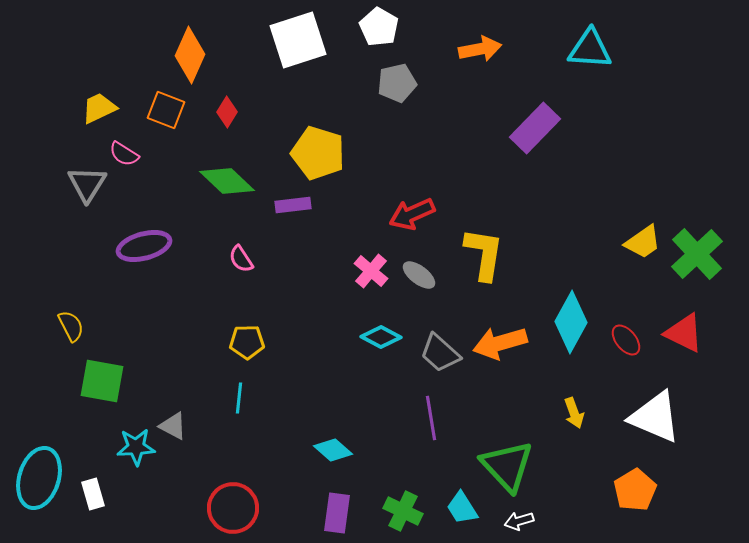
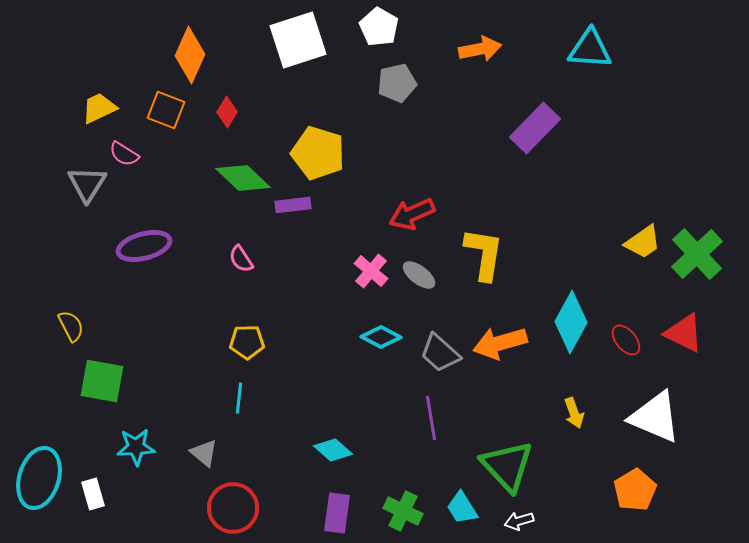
green diamond at (227, 181): moved 16 px right, 3 px up
gray triangle at (173, 426): moved 31 px right, 27 px down; rotated 12 degrees clockwise
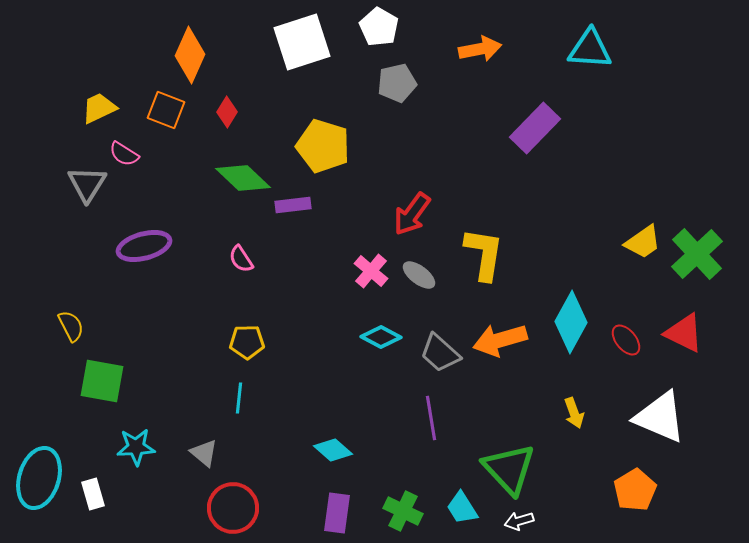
white square at (298, 40): moved 4 px right, 2 px down
yellow pentagon at (318, 153): moved 5 px right, 7 px up
red arrow at (412, 214): rotated 30 degrees counterclockwise
orange arrow at (500, 343): moved 3 px up
white triangle at (655, 417): moved 5 px right
green triangle at (507, 466): moved 2 px right, 3 px down
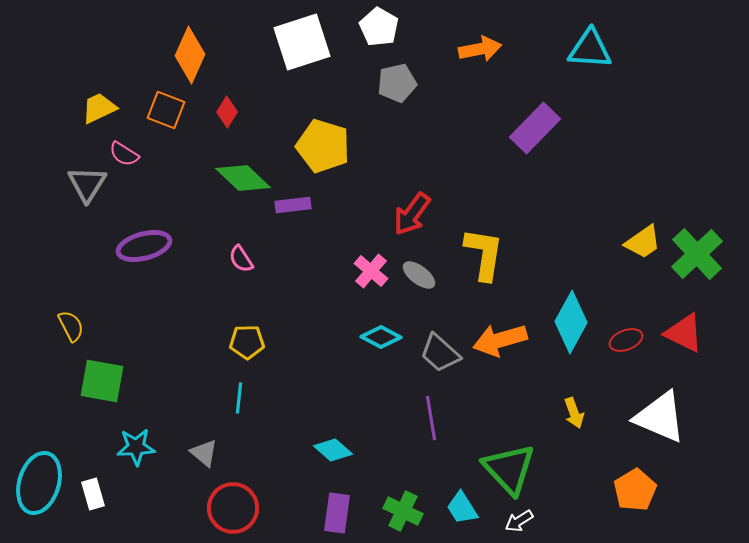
red ellipse at (626, 340): rotated 72 degrees counterclockwise
cyan ellipse at (39, 478): moved 5 px down
white arrow at (519, 521): rotated 16 degrees counterclockwise
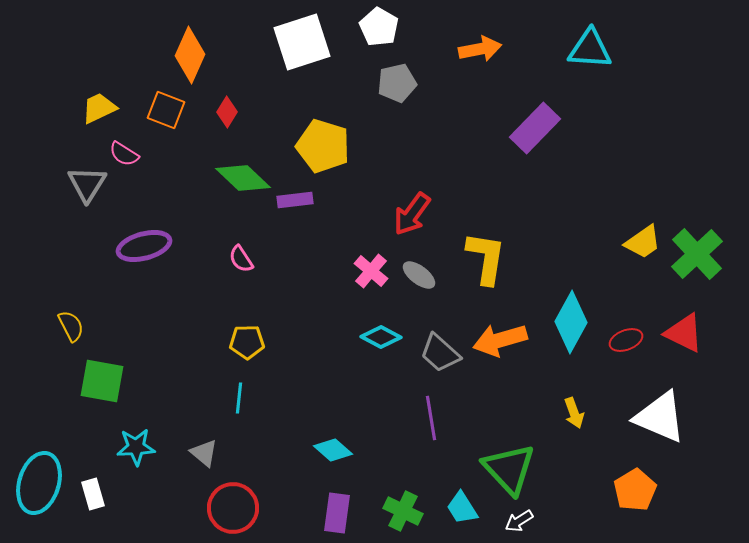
purple rectangle at (293, 205): moved 2 px right, 5 px up
yellow L-shape at (484, 254): moved 2 px right, 4 px down
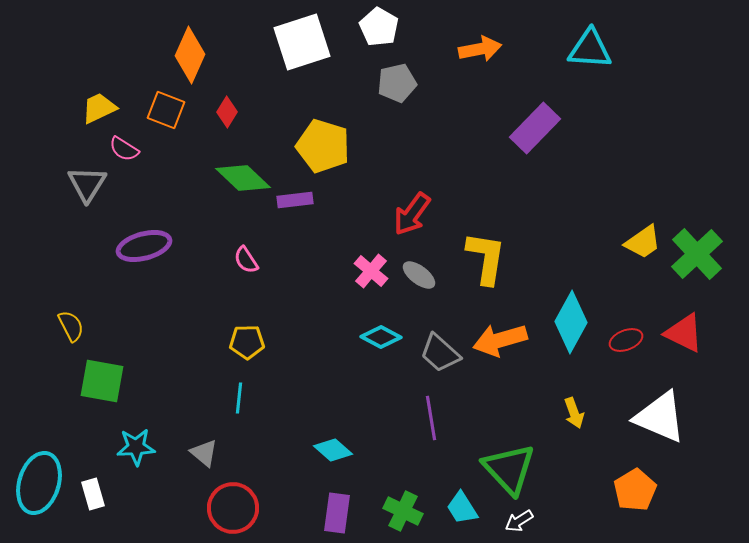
pink semicircle at (124, 154): moved 5 px up
pink semicircle at (241, 259): moved 5 px right, 1 px down
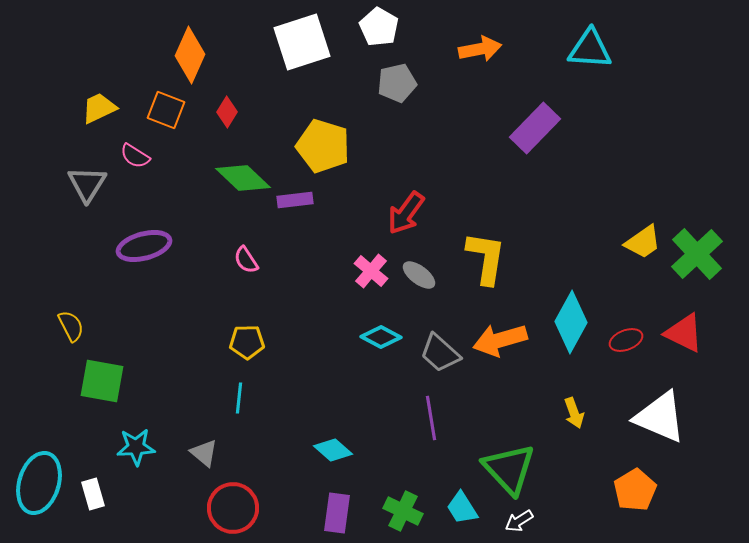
pink semicircle at (124, 149): moved 11 px right, 7 px down
red arrow at (412, 214): moved 6 px left, 1 px up
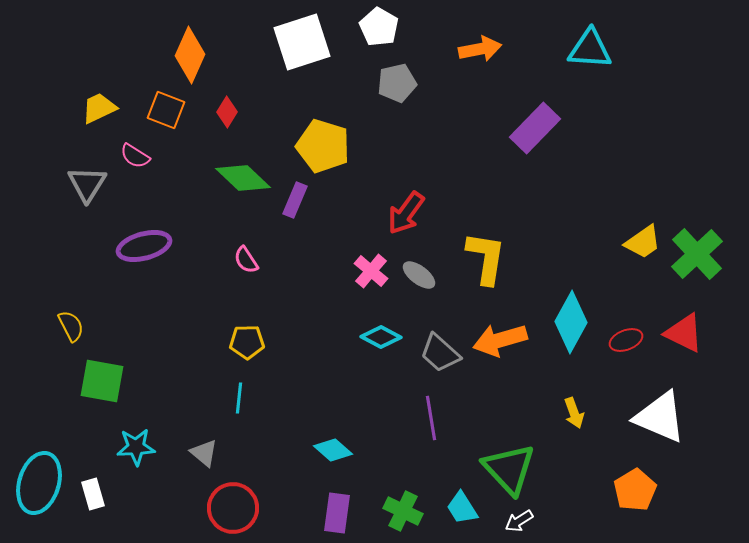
purple rectangle at (295, 200): rotated 60 degrees counterclockwise
